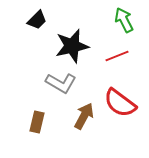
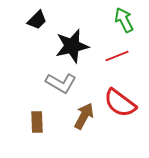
brown rectangle: rotated 15 degrees counterclockwise
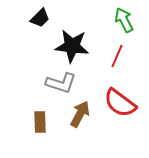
black trapezoid: moved 3 px right, 2 px up
black star: rotated 20 degrees clockwise
red line: rotated 45 degrees counterclockwise
gray L-shape: rotated 12 degrees counterclockwise
brown arrow: moved 4 px left, 2 px up
brown rectangle: moved 3 px right
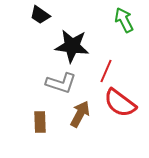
black trapezoid: moved 3 px up; rotated 80 degrees clockwise
red line: moved 11 px left, 15 px down
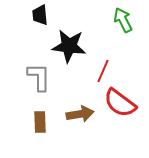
black trapezoid: rotated 50 degrees clockwise
green arrow: moved 1 px left
black star: moved 3 px left
red line: moved 3 px left
gray L-shape: moved 22 px left, 6 px up; rotated 108 degrees counterclockwise
brown arrow: rotated 52 degrees clockwise
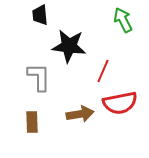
red semicircle: rotated 48 degrees counterclockwise
brown rectangle: moved 8 px left
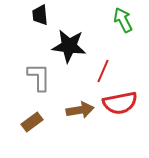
brown arrow: moved 4 px up
brown rectangle: rotated 55 degrees clockwise
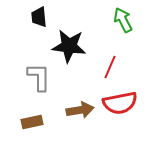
black trapezoid: moved 1 px left, 2 px down
red line: moved 7 px right, 4 px up
brown rectangle: rotated 25 degrees clockwise
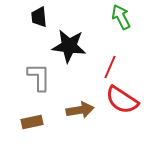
green arrow: moved 2 px left, 3 px up
red semicircle: moved 2 px right, 3 px up; rotated 44 degrees clockwise
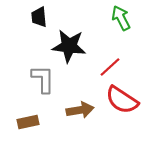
green arrow: moved 1 px down
red line: rotated 25 degrees clockwise
gray L-shape: moved 4 px right, 2 px down
brown rectangle: moved 4 px left
